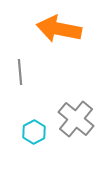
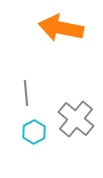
orange arrow: moved 2 px right, 1 px up
gray line: moved 6 px right, 21 px down
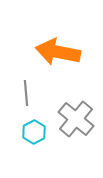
orange arrow: moved 3 px left, 24 px down
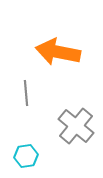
gray cross: moved 7 px down
cyan hexagon: moved 8 px left, 24 px down; rotated 20 degrees clockwise
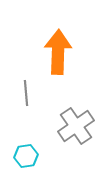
orange arrow: rotated 81 degrees clockwise
gray cross: rotated 15 degrees clockwise
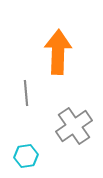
gray cross: moved 2 px left
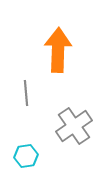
orange arrow: moved 2 px up
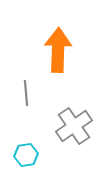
cyan hexagon: moved 1 px up
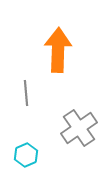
gray cross: moved 5 px right, 2 px down
cyan hexagon: rotated 15 degrees counterclockwise
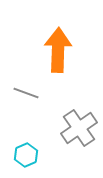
gray line: rotated 65 degrees counterclockwise
